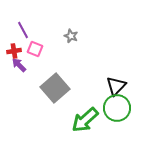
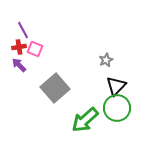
gray star: moved 35 px right, 24 px down; rotated 24 degrees clockwise
red cross: moved 5 px right, 4 px up
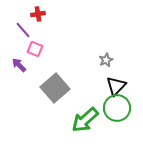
purple line: rotated 12 degrees counterclockwise
red cross: moved 19 px right, 33 px up
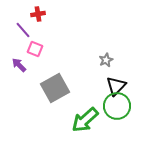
gray square: rotated 12 degrees clockwise
green circle: moved 2 px up
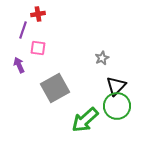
purple line: rotated 60 degrees clockwise
pink square: moved 3 px right, 1 px up; rotated 14 degrees counterclockwise
gray star: moved 4 px left, 2 px up
purple arrow: rotated 21 degrees clockwise
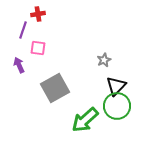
gray star: moved 2 px right, 2 px down
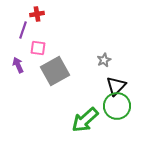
red cross: moved 1 px left
purple arrow: moved 1 px left
gray square: moved 17 px up
